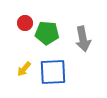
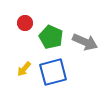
green pentagon: moved 4 px right, 4 px down; rotated 20 degrees clockwise
gray arrow: moved 2 px right, 3 px down; rotated 55 degrees counterclockwise
blue square: rotated 12 degrees counterclockwise
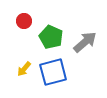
red circle: moved 1 px left, 2 px up
gray arrow: rotated 65 degrees counterclockwise
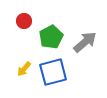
green pentagon: rotated 20 degrees clockwise
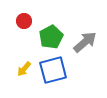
blue square: moved 2 px up
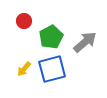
blue square: moved 1 px left, 1 px up
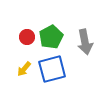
red circle: moved 3 px right, 16 px down
gray arrow: rotated 120 degrees clockwise
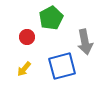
green pentagon: moved 19 px up
blue square: moved 10 px right, 3 px up
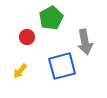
yellow arrow: moved 4 px left, 2 px down
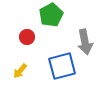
green pentagon: moved 3 px up
